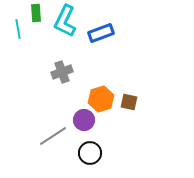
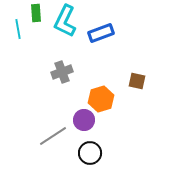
brown square: moved 8 px right, 21 px up
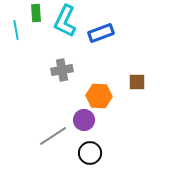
cyan line: moved 2 px left, 1 px down
gray cross: moved 2 px up; rotated 10 degrees clockwise
brown square: moved 1 px down; rotated 12 degrees counterclockwise
orange hexagon: moved 2 px left, 3 px up; rotated 20 degrees clockwise
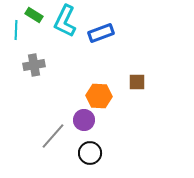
green rectangle: moved 2 px left, 2 px down; rotated 54 degrees counterclockwise
cyan line: rotated 12 degrees clockwise
gray cross: moved 28 px left, 5 px up
gray line: rotated 16 degrees counterclockwise
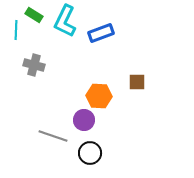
gray cross: rotated 25 degrees clockwise
gray line: rotated 68 degrees clockwise
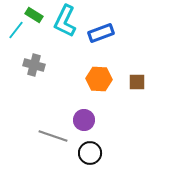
cyan line: rotated 36 degrees clockwise
orange hexagon: moved 17 px up
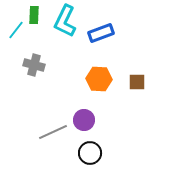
green rectangle: rotated 60 degrees clockwise
gray line: moved 4 px up; rotated 44 degrees counterclockwise
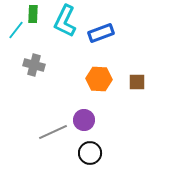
green rectangle: moved 1 px left, 1 px up
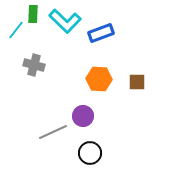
cyan L-shape: rotated 72 degrees counterclockwise
purple circle: moved 1 px left, 4 px up
